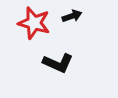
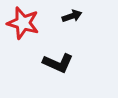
red star: moved 11 px left
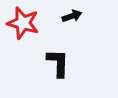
black L-shape: rotated 112 degrees counterclockwise
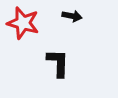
black arrow: rotated 30 degrees clockwise
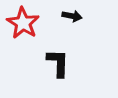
red star: rotated 16 degrees clockwise
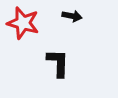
red star: rotated 16 degrees counterclockwise
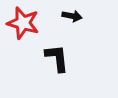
black L-shape: moved 1 px left, 5 px up; rotated 8 degrees counterclockwise
